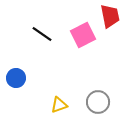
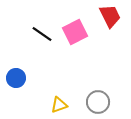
red trapezoid: rotated 15 degrees counterclockwise
pink square: moved 8 px left, 3 px up
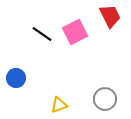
gray circle: moved 7 px right, 3 px up
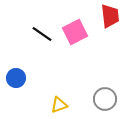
red trapezoid: rotated 20 degrees clockwise
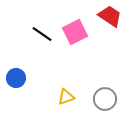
red trapezoid: rotated 50 degrees counterclockwise
yellow triangle: moved 7 px right, 8 px up
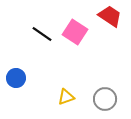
pink square: rotated 30 degrees counterclockwise
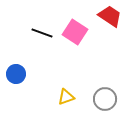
black line: moved 1 px up; rotated 15 degrees counterclockwise
blue circle: moved 4 px up
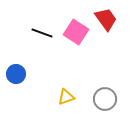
red trapezoid: moved 4 px left, 3 px down; rotated 20 degrees clockwise
pink square: moved 1 px right
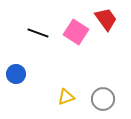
black line: moved 4 px left
gray circle: moved 2 px left
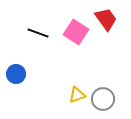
yellow triangle: moved 11 px right, 2 px up
